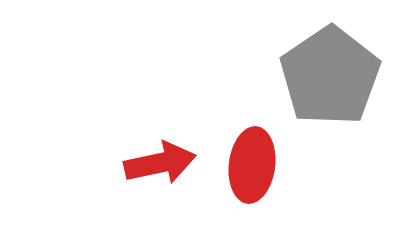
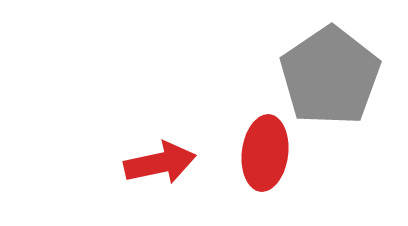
red ellipse: moved 13 px right, 12 px up
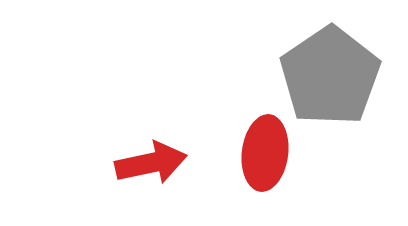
red arrow: moved 9 px left
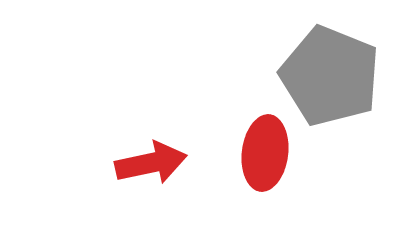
gray pentagon: rotated 16 degrees counterclockwise
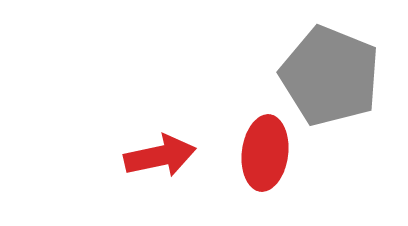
red arrow: moved 9 px right, 7 px up
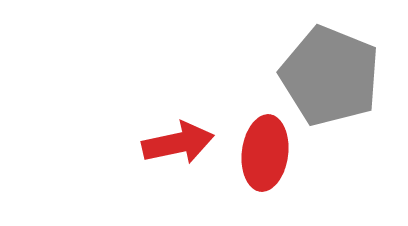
red arrow: moved 18 px right, 13 px up
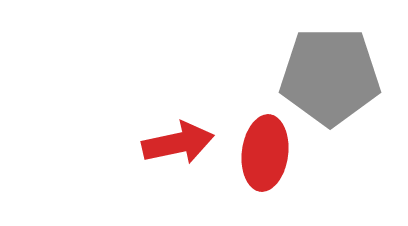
gray pentagon: rotated 22 degrees counterclockwise
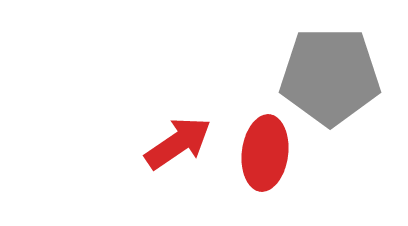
red arrow: rotated 22 degrees counterclockwise
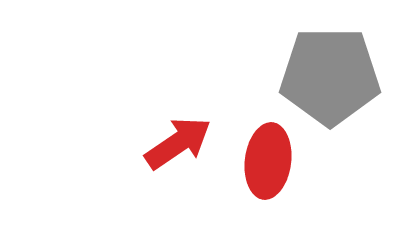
red ellipse: moved 3 px right, 8 px down
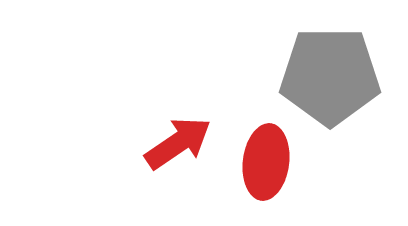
red ellipse: moved 2 px left, 1 px down
